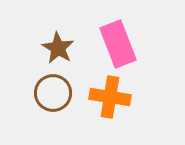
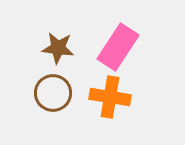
pink rectangle: moved 3 px down; rotated 54 degrees clockwise
brown star: rotated 24 degrees counterclockwise
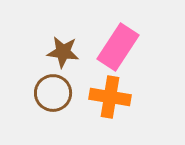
brown star: moved 5 px right, 4 px down
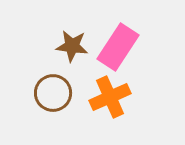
brown star: moved 9 px right, 6 px up
orange cross: rotated 33 degrees counterclockwise
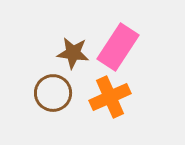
brown star: moved 1 px right, 7 px down
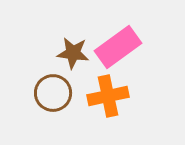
pink rectangle: rotated 21 degrees clockwise
orange cross: moved 2 px left, 1 px up; rotated 12 degrees clockwise
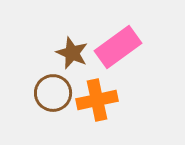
brown star: moved 1 px left; rotated 16 degrees clockwise
orange cross: moved 11 px left, 4 px down
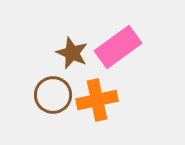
brown circle: moved 2 px down
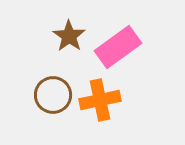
brown star: moved 3 px left, 17 px up; rotated 12 degrees clockwise
orange cross: moved 3 px right
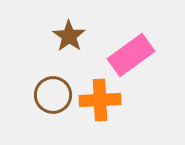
pink rectangle: moved 13 px right, 8 px down
orange cross: rotated 9 degrees clockwise
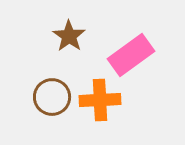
brown circle: moved 1 px left, 2 px down
